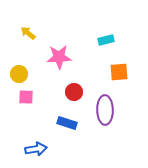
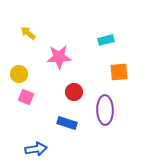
pink square: rotated 21 degrees clockwise
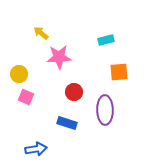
yellow arrow: moved 13 px right
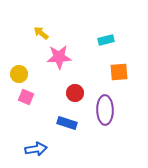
red circle: moved 1 px right, 1 px down
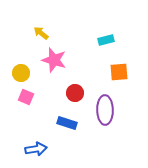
pink star: moved 5 px left, 3 px down; rotated 20 degrees clockwise
yellow circle: moved 2 px right, 1 px up
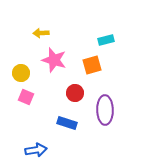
yellow arrow: rotated 42 degrees counterclockwise
orange square: moved 27 px left, 7 px up; rotated 12 degrees counterclockwise
blue arrow: moved 1 px down
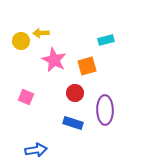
pink star: rotated 10 degrees clockwise
orange square: moved 5 px left, 1 px down
yellow circle: moved 32 px up
blue rectangle: moved 6 px right
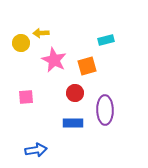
yellow circle: moved 2 px down
pink square: rotated 28 degrees counterclockwise
blue rectangle: rotated 18 degrees counterclockwise
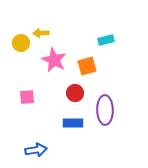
pink square: moved 1 px right
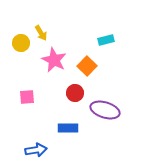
yellow arrow: rotated 119 degrees counterclockwise
orange square: rotated 30 degrees counterclockwise
purple ellipse: rotated 72 degrees counterclockwise
blue rectangle: moved 5 px left, 5 px down
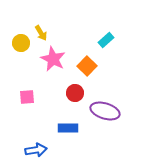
cyan rectangle: rotated 28 degrees counterclockwise
pink star: moved 1 px left, 1 px up
purple ellipse: moved 1 px down
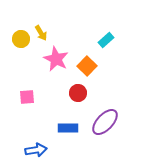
yellow circle: moved 4 px up
pink star: moved 3 px right
red circle: moved 3 px right
purple ellipse: moved 11 px down; rotated 64 degrees counterclockwise
